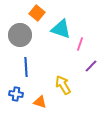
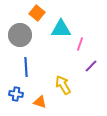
cyan triangle: rotated 20 degrees counterclockwise
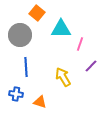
yellow arrow: moved 8 px up
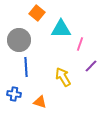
gray circle: moved 1 px left, 5 px down
blue cross: moved 2 px left
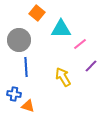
pink line: rotated 32 degrees clockwise
orange triangle: moved 12 px left, 4 px down
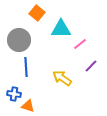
yellow arrow: moved 1 px left, 1 px down; rotated 24 degrees counterclockwise
